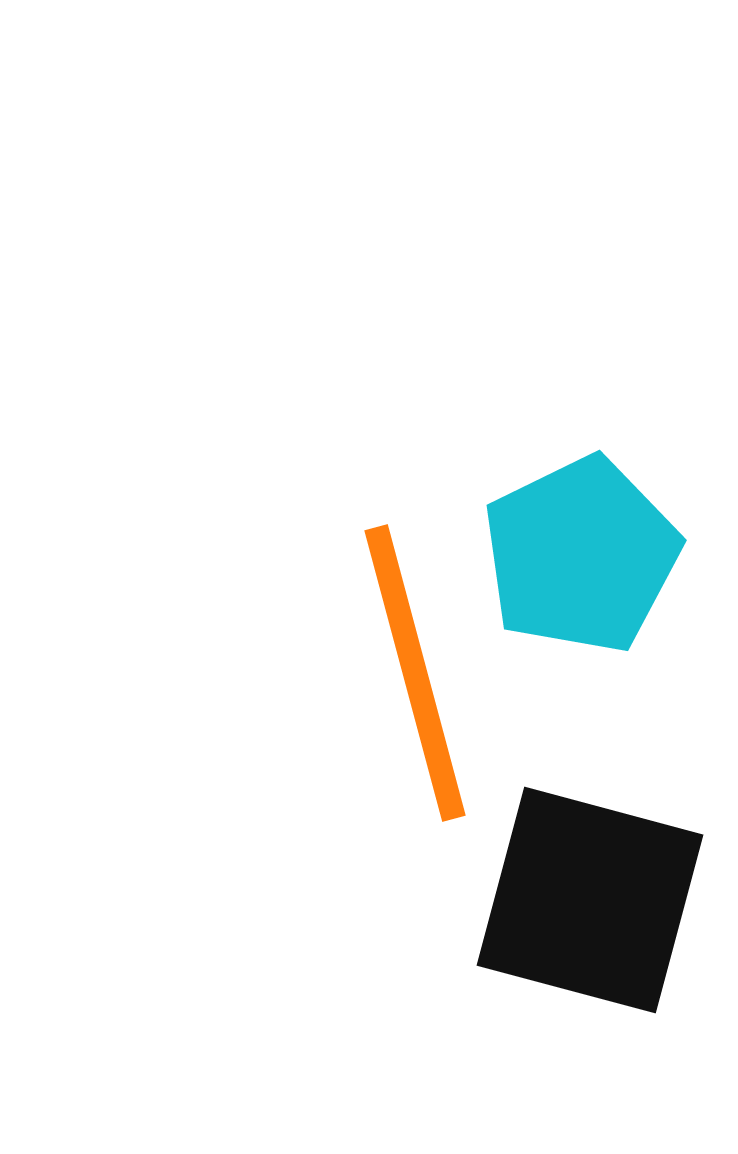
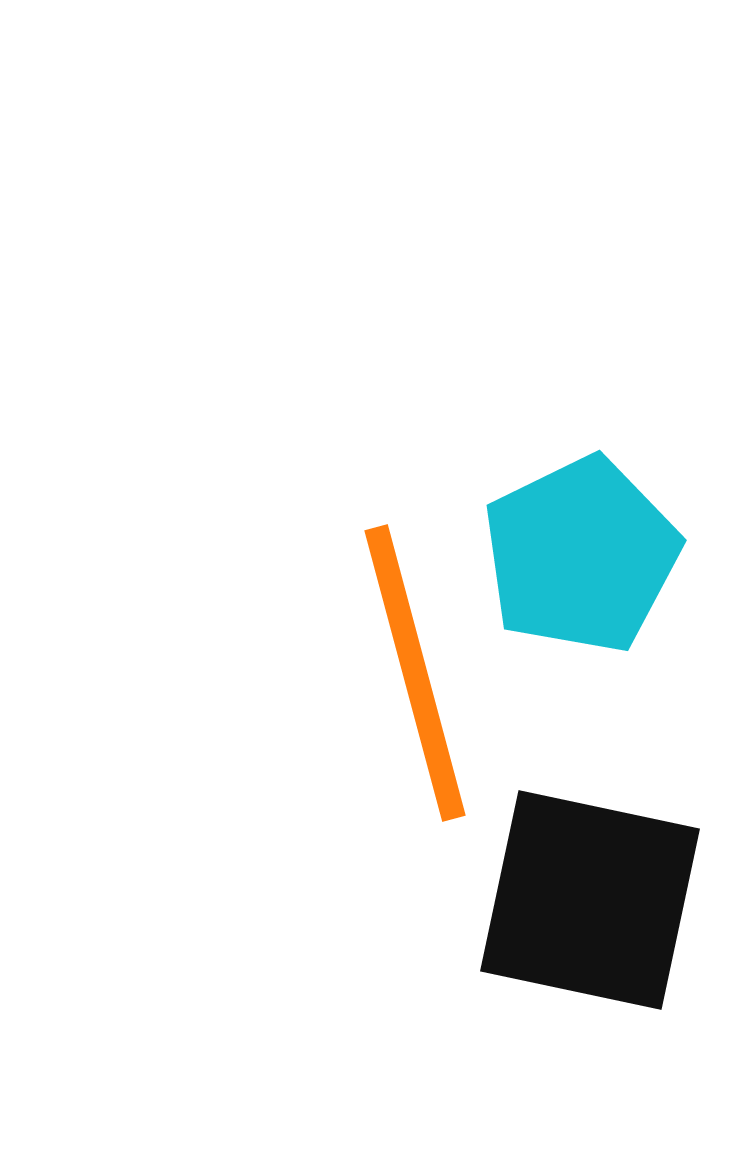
black square: rotated 3 degrees counterclockwise
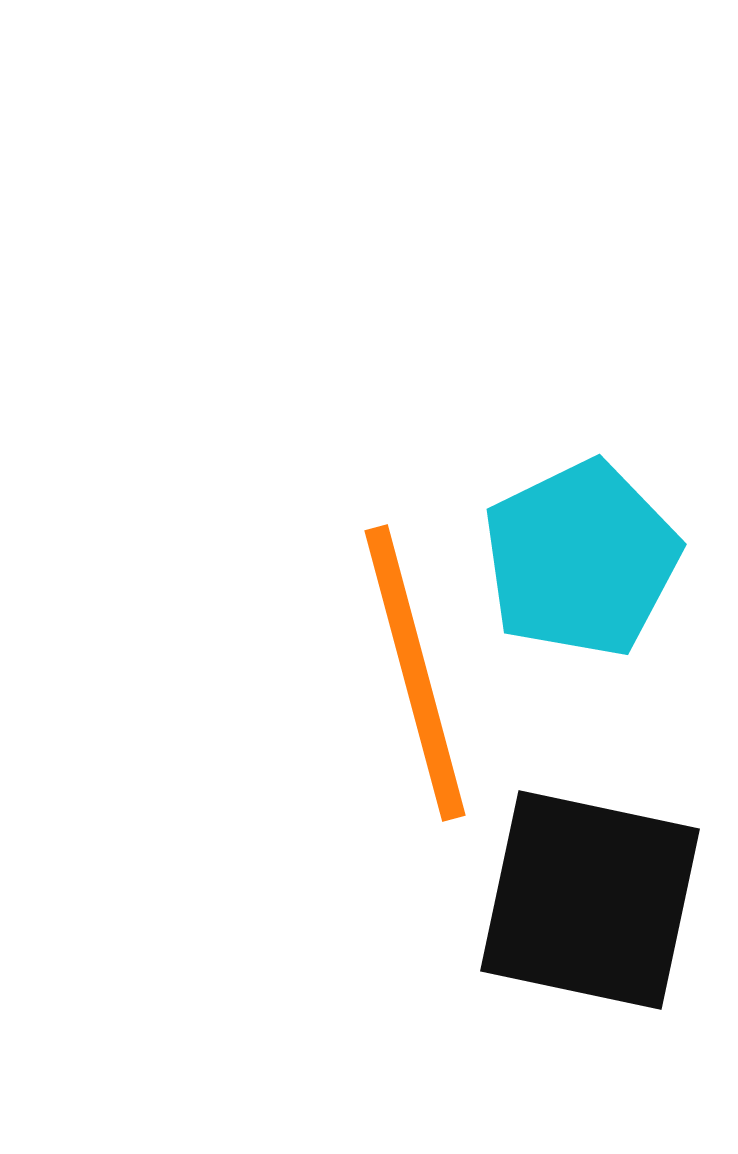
cyan pentagon: moved 4 px down
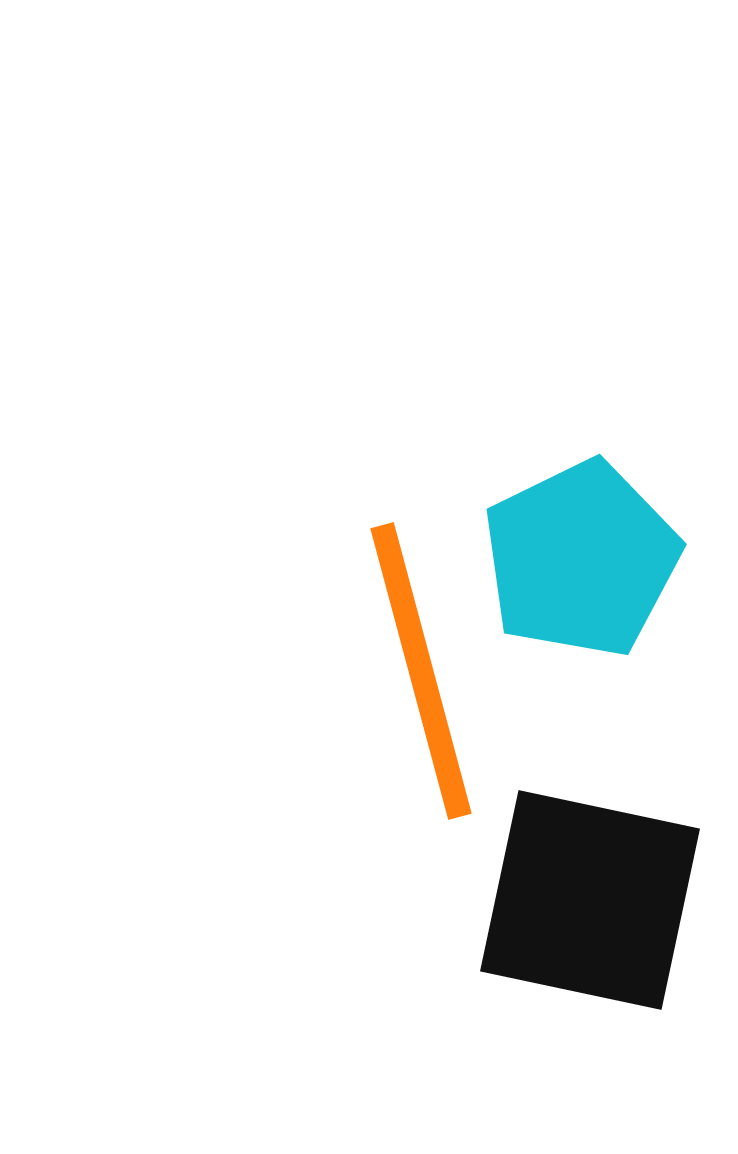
orange line: moved 6 px right, 2 px up
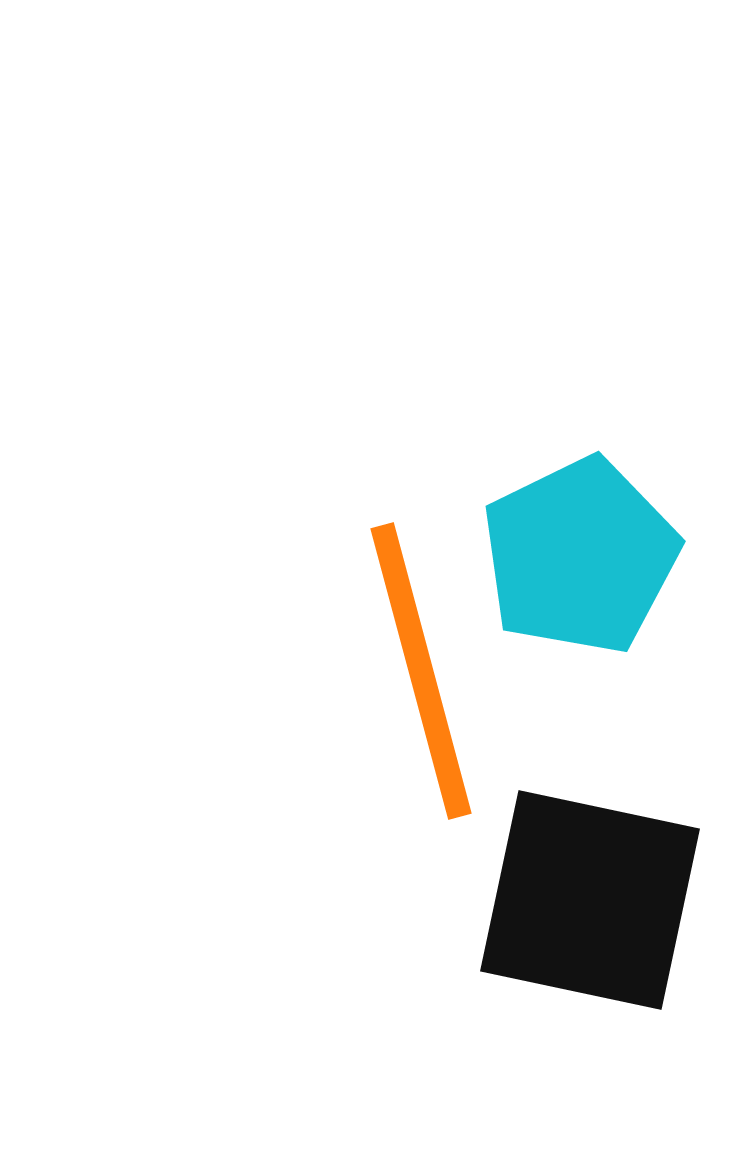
cyan pentagon: moved 1 px left, 3 px up
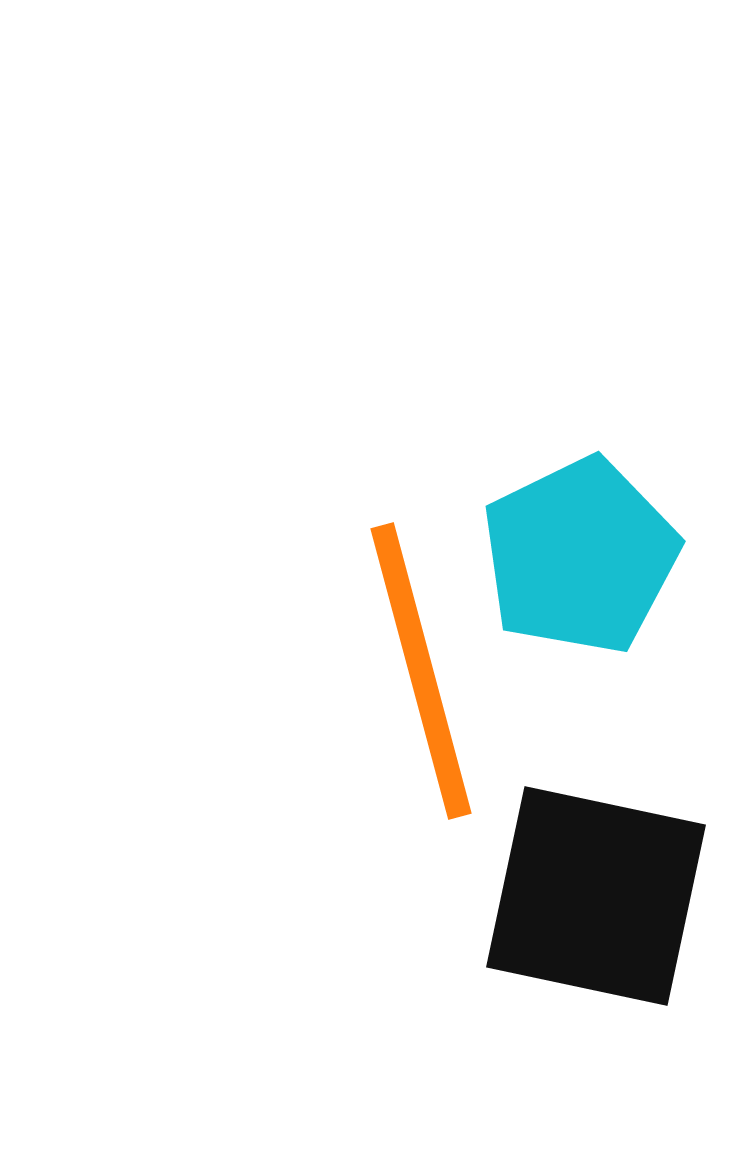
black square: moved 6 px right, 4 px up
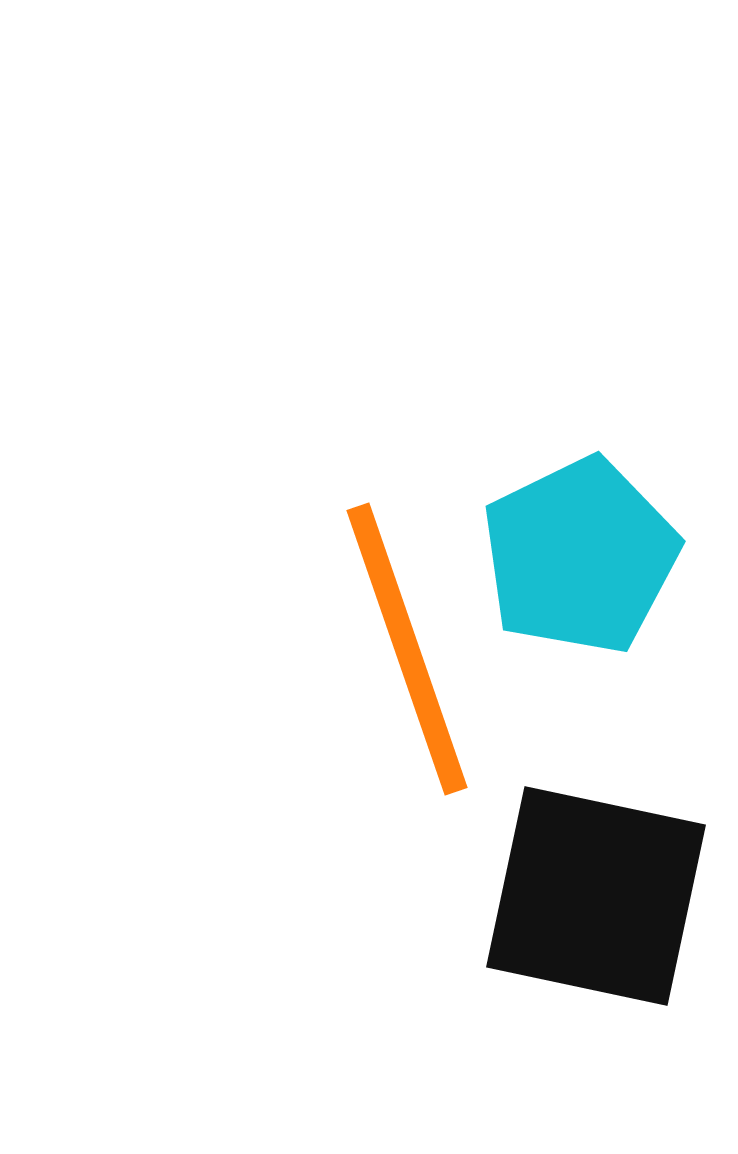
orange line: moved 14 px left, 22 px up; rotated 4 degrees counterclockwise
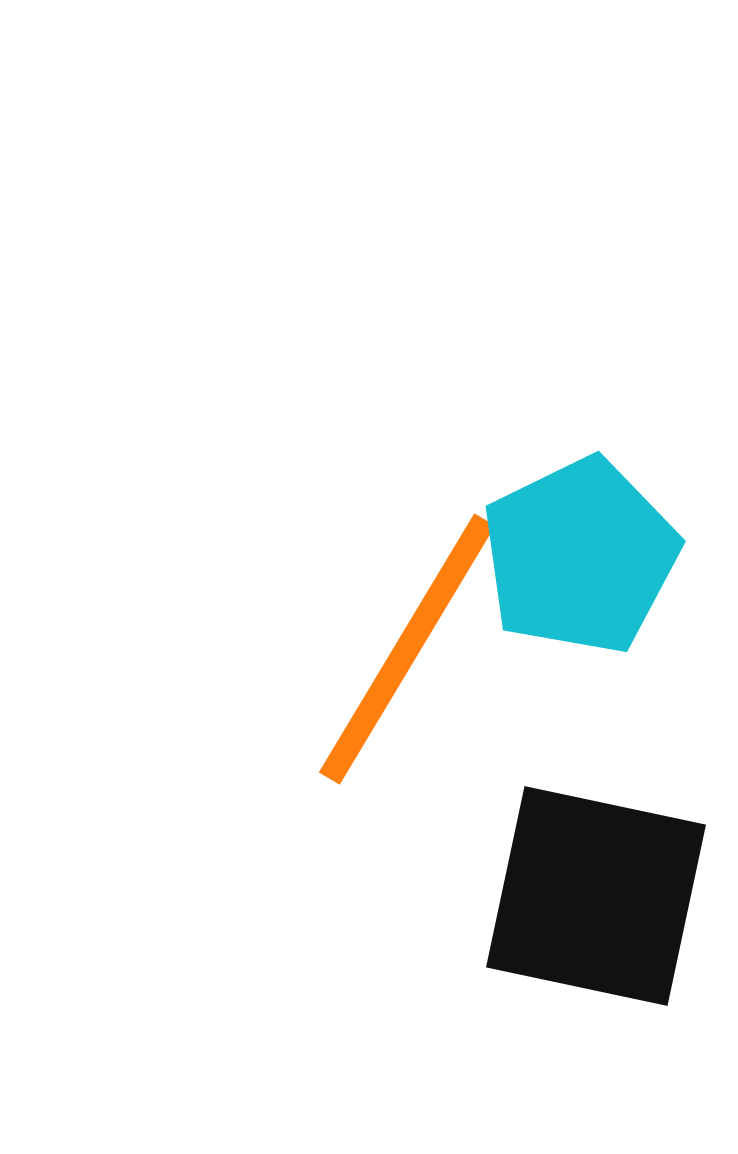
orange line: rotated 50 degrees clockwise
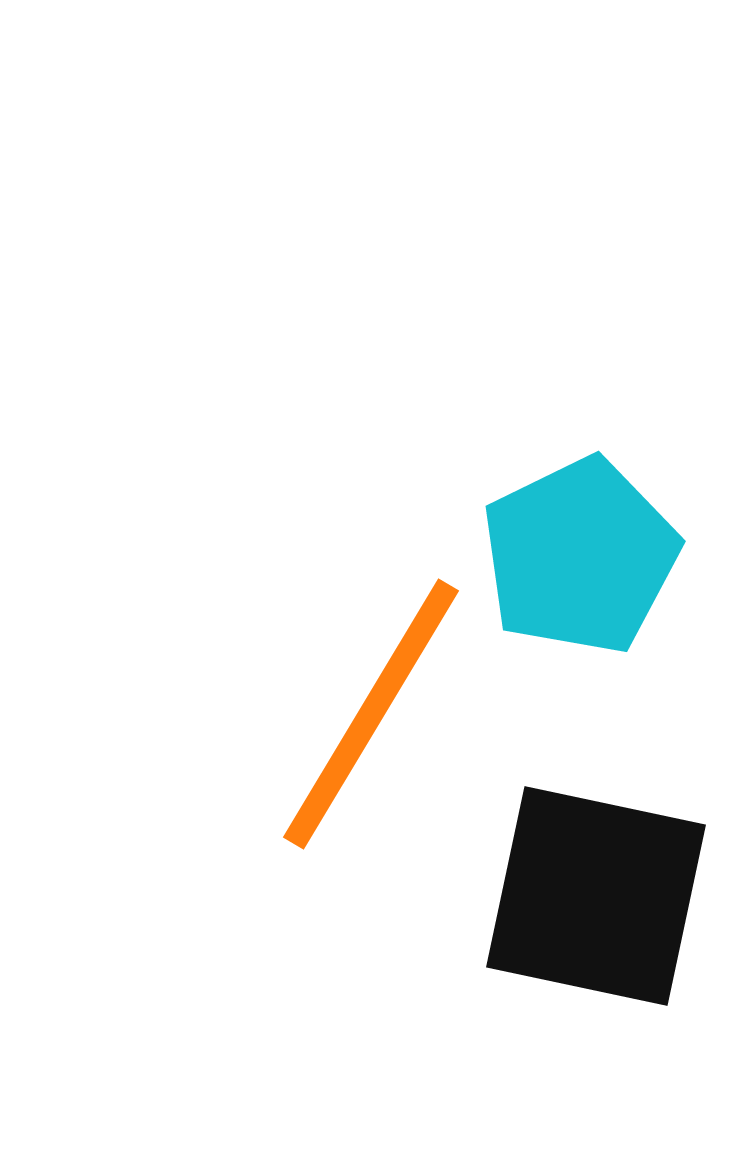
orange line: moved 36 px left, 65 px down
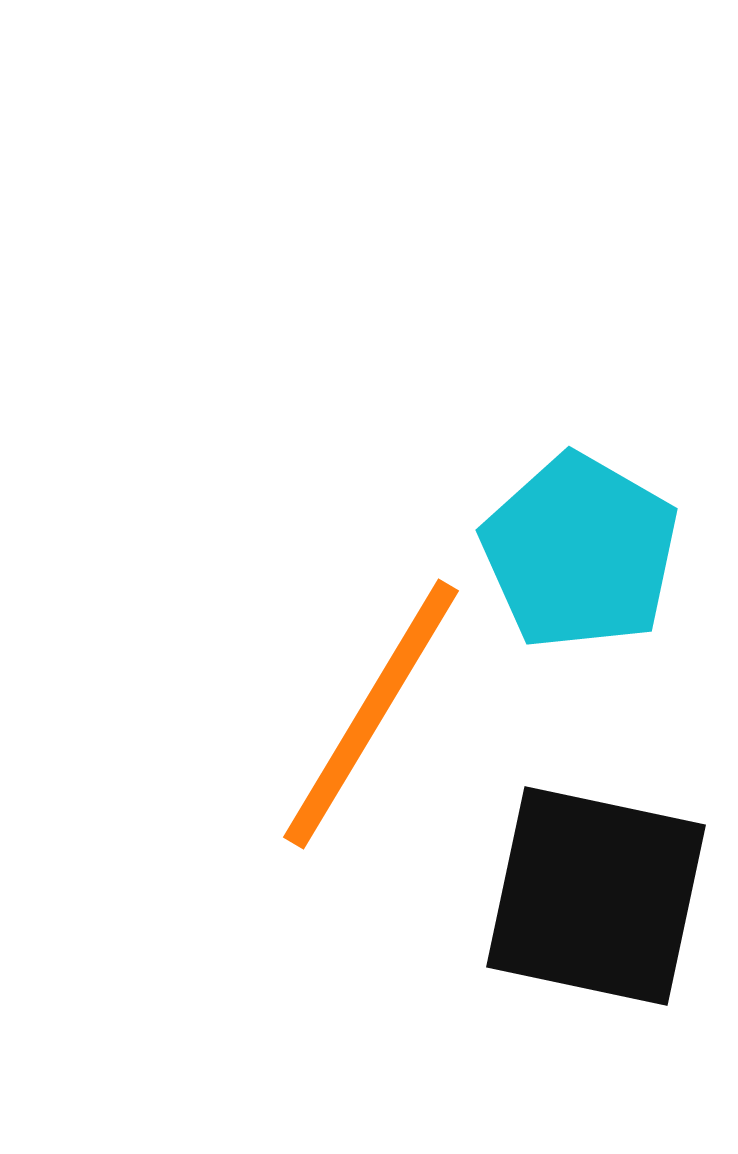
cyan pentagon: moved 4 px up; rotated 16 degrees counterclockwise
